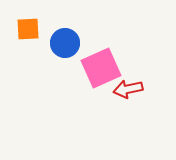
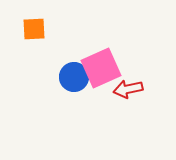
orange square: moved 6 px right
blue circle: moved 9 px right, 34 px down
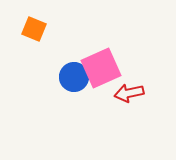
orange square: rotated 25 degrees clockwise
red arrow: moved 1 px right, 4 px down
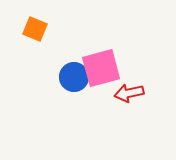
orange square: moved 1 px right
pink square: rotated 9 degrees clockwise
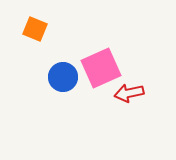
pink square: rotated 9 degrees counterclockwise
blue circle: moved 11 px left
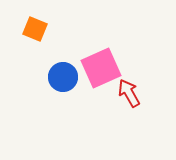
red arrow: rotated 72 degrees clockwise
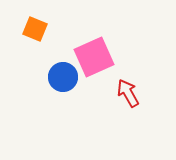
pink square: moved 7 px left, 11 px up
red arrow: moved 1 px left
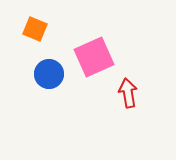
blue circle: moved 14 px left, 3 px up
red arrow: rotated 20 degrees clockwise
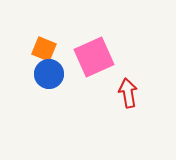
orange square: moved 9 px right, 20 px down
